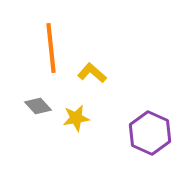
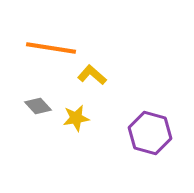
orange line: rotated 75 degrees counterclockwise
yellow L-shape: moved 2 px down
purple hexagon: rotated 9 degrees counterclockwise
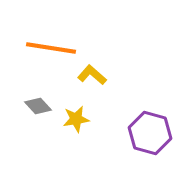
yellow star: moved 1 px down
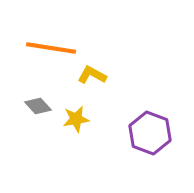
yellow L-shape: rotated 12 degrees counterclockwise
purple hexagon: rotated 6 degrees clockwise
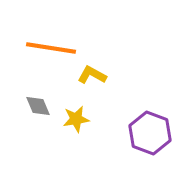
gray diamond: rotated 20 degrees clockwise
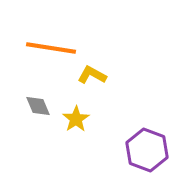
yellow star: rotated 24 degrees counterclockwise
purple hexagon: moved 3 px left, 17 px down
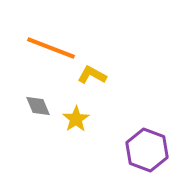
orange line: rotated 12 degrees clockwise
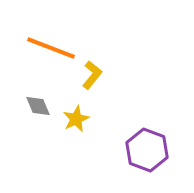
yellow L-shape: rotated 100 degrees clockwise
yellow star: rotated 8 degrees clockwise
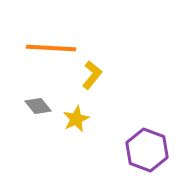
orange line: rotated 18 degrees counterclockwise
gray diamond: rotated 16 degrees counterclockwise
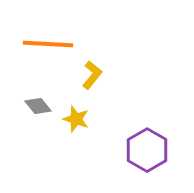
orange line: moved 3 px left, 4 px up
yellow star: rotated 28 degrees counterclockwise
purple hexagon: rotated 9 degrees clockwise
